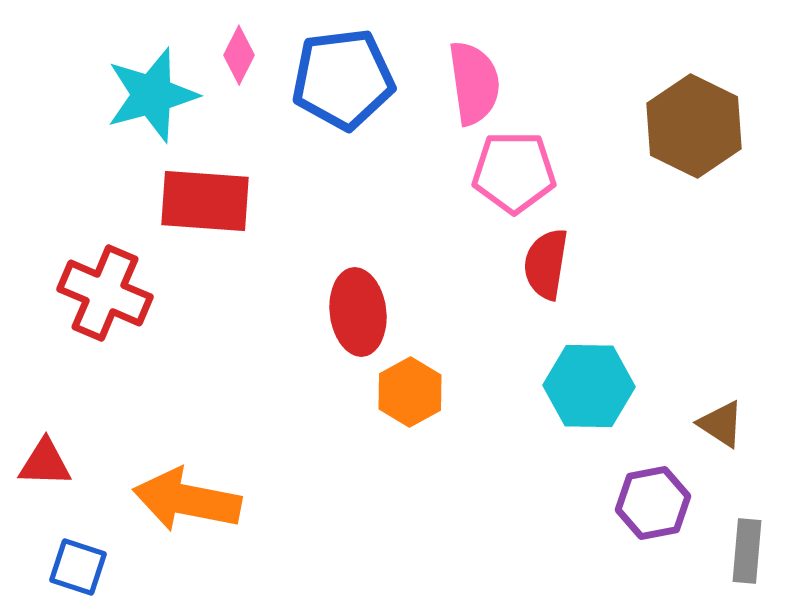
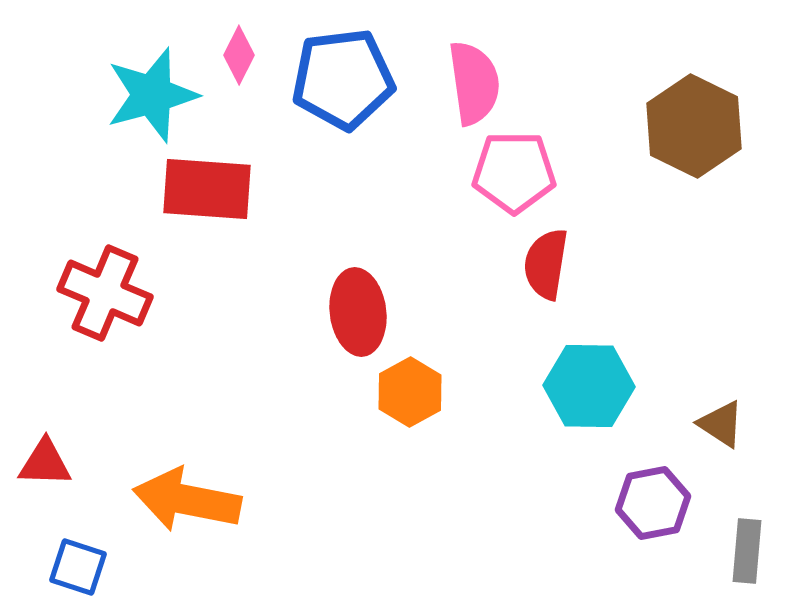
red rectangle: moved 2 px right, 12 px up
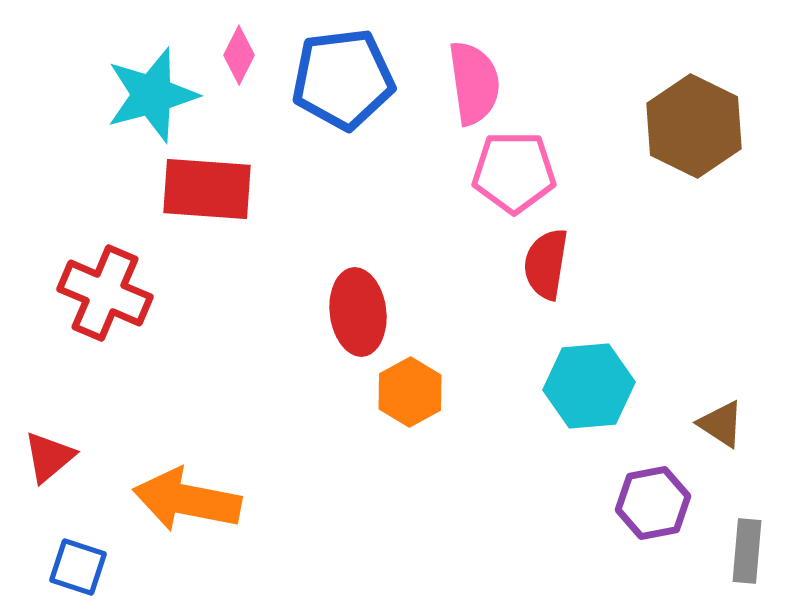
cyan hexagon: rotated 6 degrees counterclockwise
red triangle: moved 4 px right, 6 px up; rotated 42 degrees counterclockwise
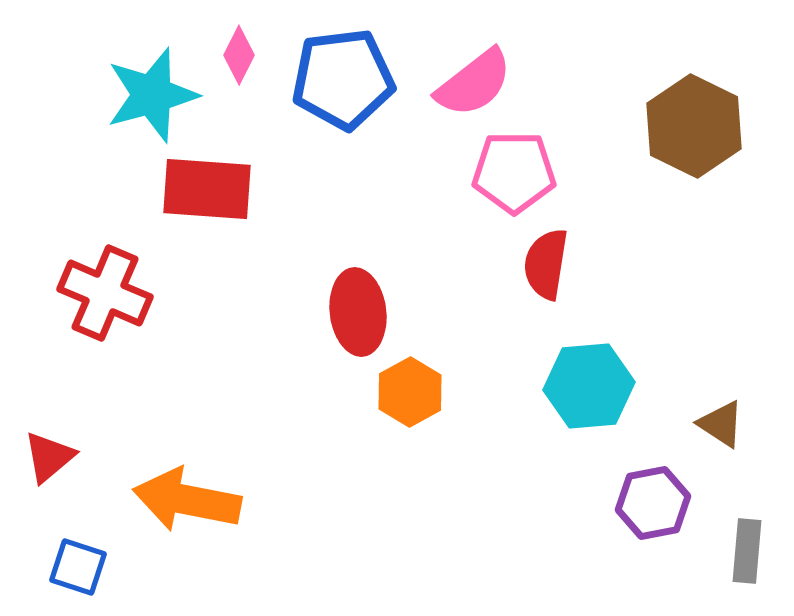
pink semicircle: rotated 60 degrees clockwise
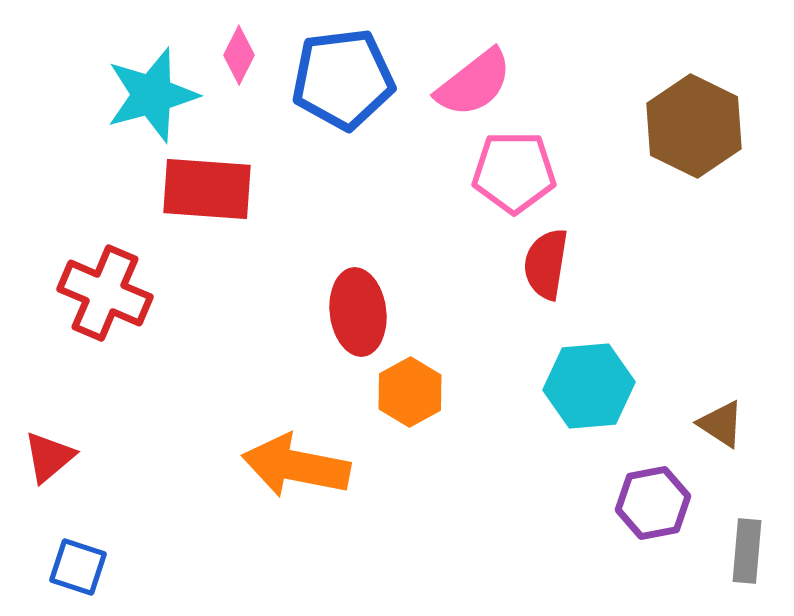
orange arrow: moved 109 px right, 34 px up
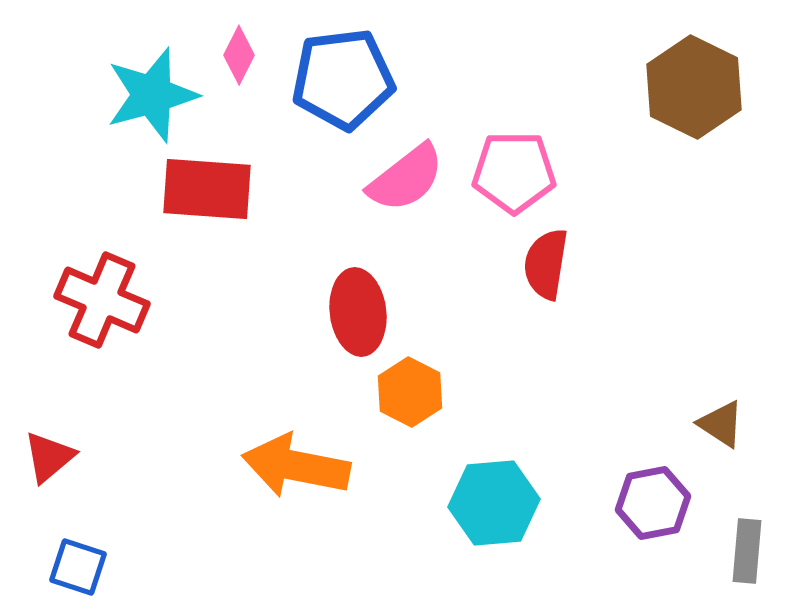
pink semicircle: moved 68 px left, 95 px down
brown hexagon: moved 39 px up
red cross: moved 3 px left, 7 px down
cyan hexagon: moved 95 px left, 117 px down
orange hexagon: rotated 4 degrees counterclockwise
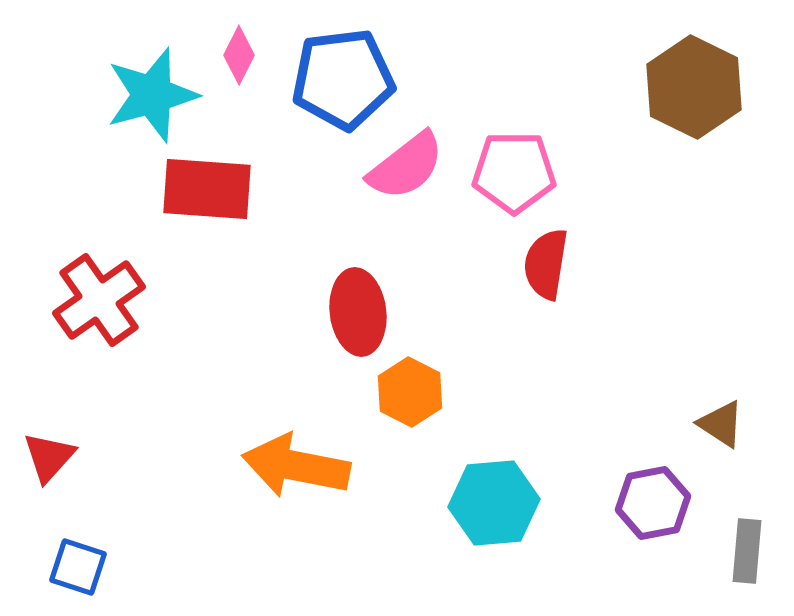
pink semicircle: moved 12 px up
red cross: moved 3 px left; rotated 32 degrees clockwise
red triangle: rotated 8 degrees counterclockwise
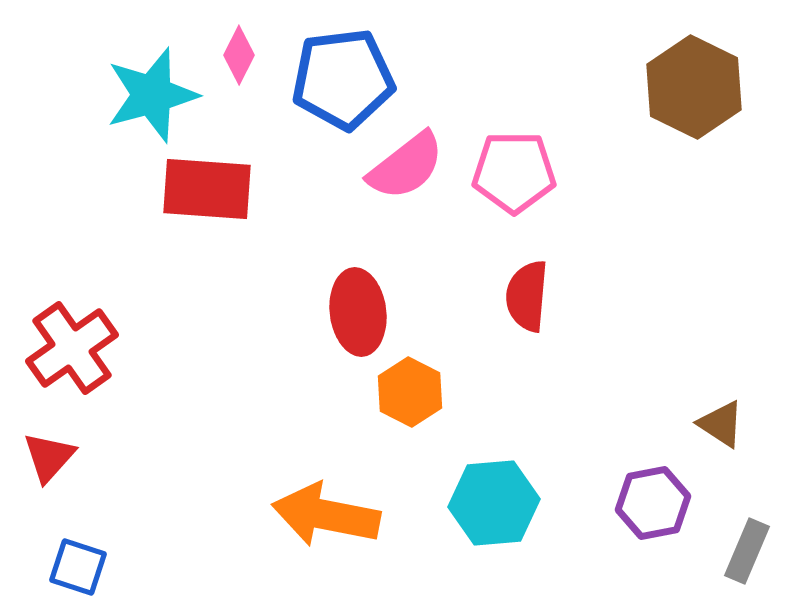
red semicircle: moved 19 px left, 32 px down; rotated 4 degrees counterclockwise
red cross: moved 27 px left, 48 px down
orange arrow: moved 30 px right, 49 px down
gray rectangle: rotated 18 degrees clockwise
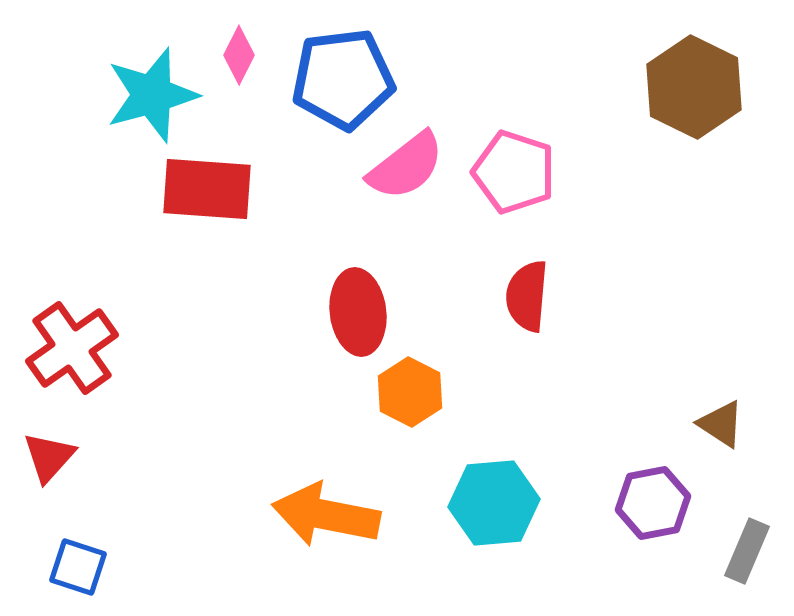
pink pentagon: rotated 18 degrees clockwise
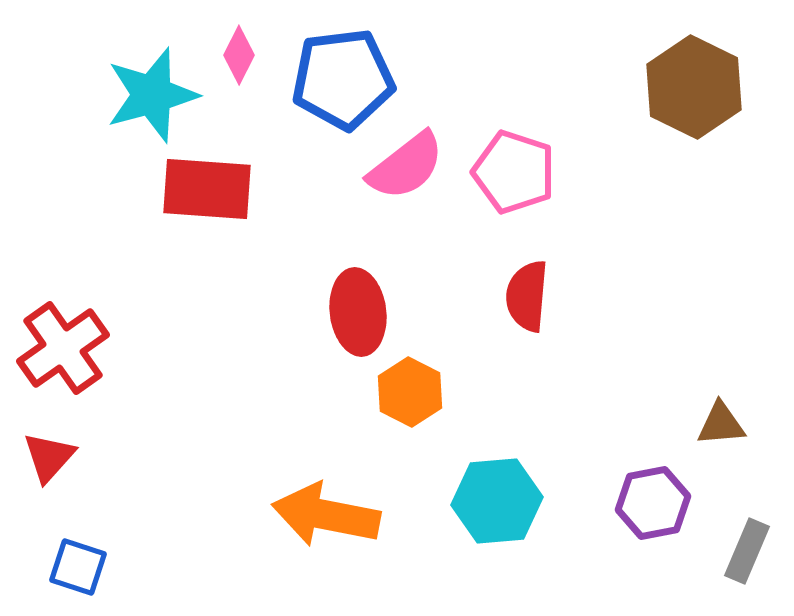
red cross: moved 9 px left
brown triangle: rotated 38 degrees counterclockwise
cyan hexagon: moved 3 px right, 2 px up
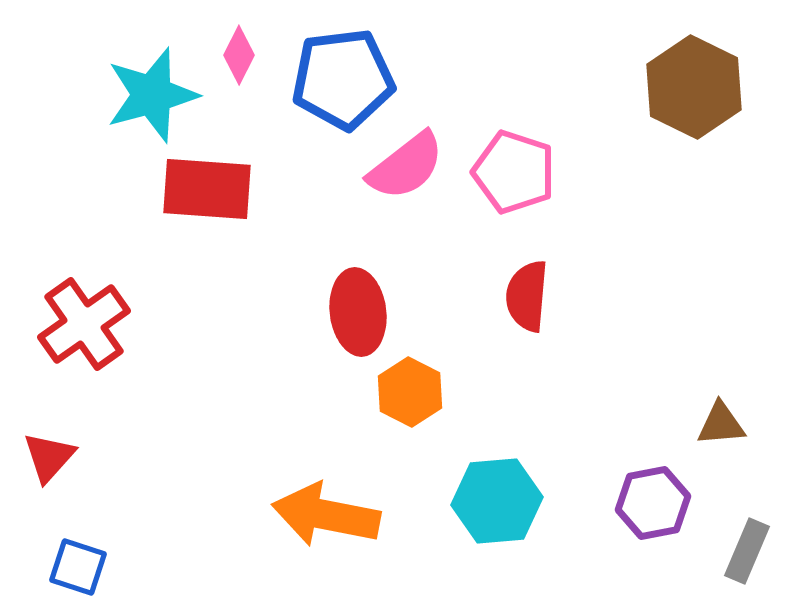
red cross: moved 21 px right, 24 px up
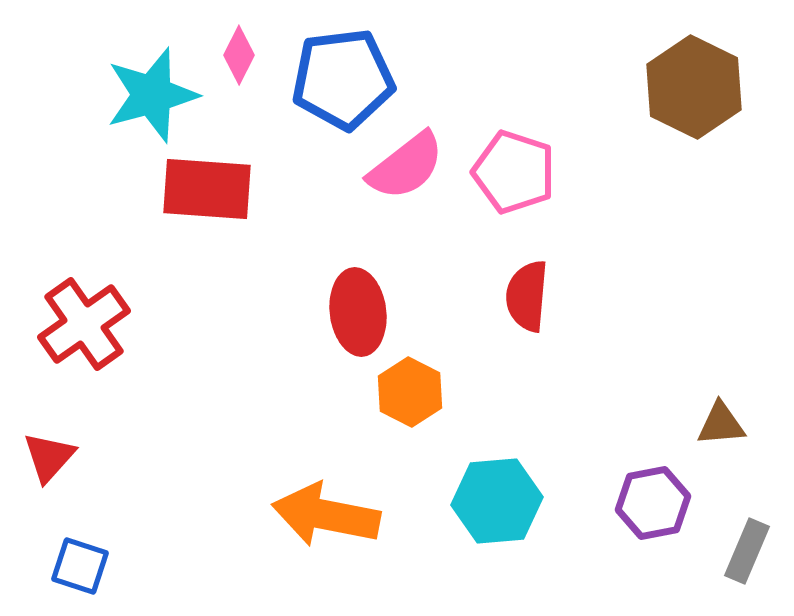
blue square: moved 2 px right, 1 px up
